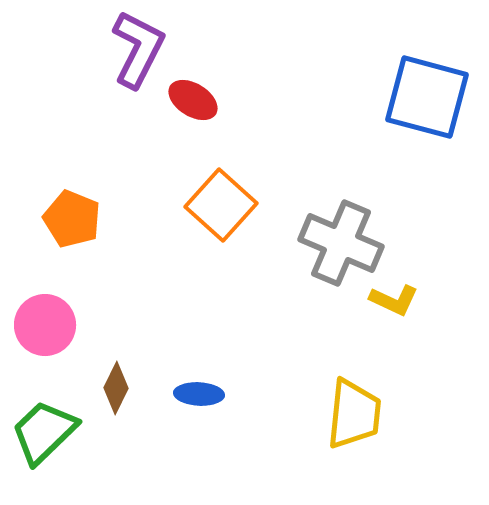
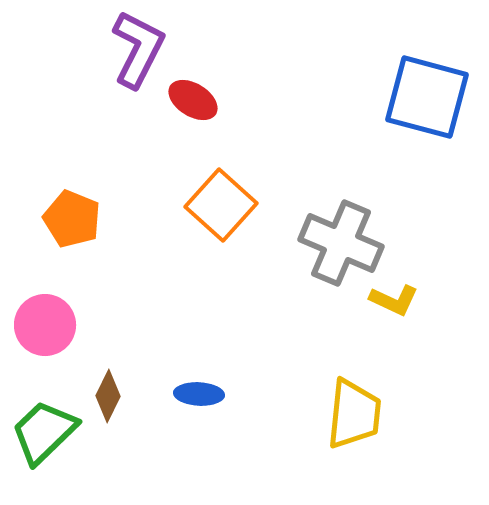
brown diamond: moved 8 px left, 8 px down
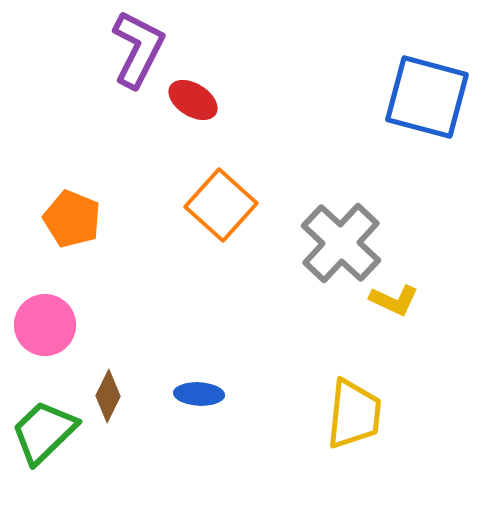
gray cross: rotated 20 degrees clockwise
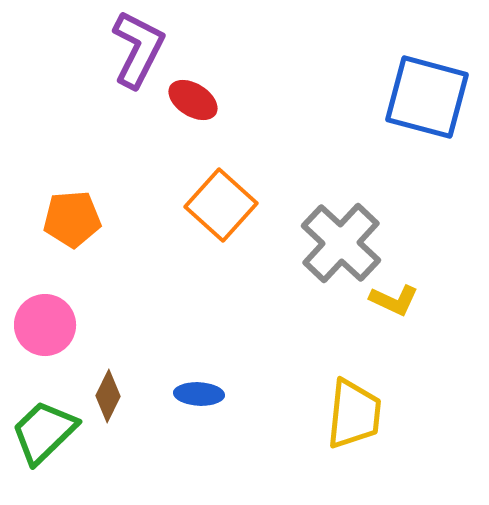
orange pentagon: rotated 26 degrees counterclockwise
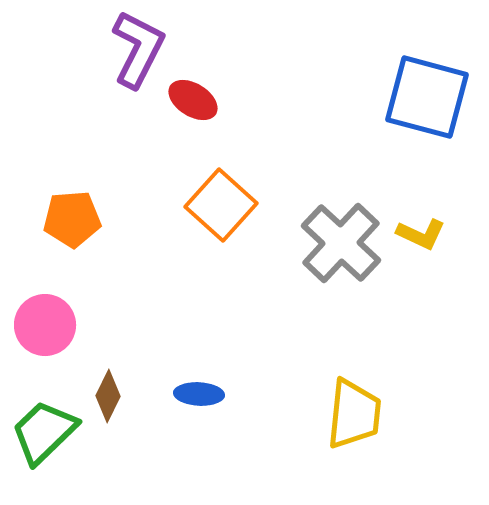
yellow L-shape: moved 27 px right, 66 px up
